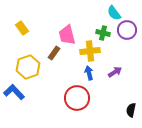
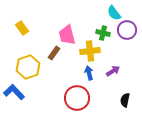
purple arrow: moved 2 px left, 1 px up
black semicircle: moved 6 px left, 10 px up
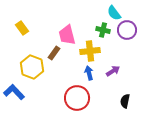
green cross: moved 3 px up
yellow hexagon: moved 4 px right; rotated 20 degrees counterclockwise
black semicircle: moved 1 px down
